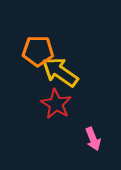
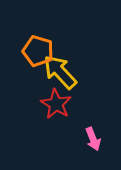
orange pentagon: rotated 16 degrees clockwise
yellow arrow: rotated 12 degrees clockwise
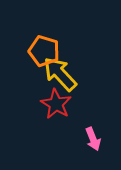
orange pentagon: moved 6 px right
yellow arrow: moved 2 px down
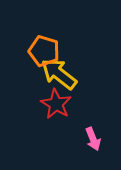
yellow arrow: moved 1 px left; rotated 9 degrees counterclockwise
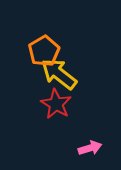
orange pentagon: rotated 24 degrees clockwise
pink arrow: moved 3 px left, 9 px down; rotated 85 degrees counterclockwise
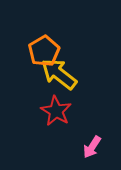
red star: moved 7 px down
pink arrow: moved 2 px right, 1 px up; rotated 140 degrees clockwise
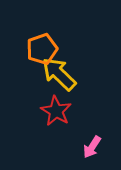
orange pentagon: moved 2 px left, 2 px up; rotated 12 degrees clockwise
yellow arrow: rotated 6 degrees clockwise
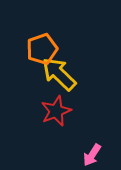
red star: rotated 20 degrees clockwise
pink arrow: moved 8 px down
